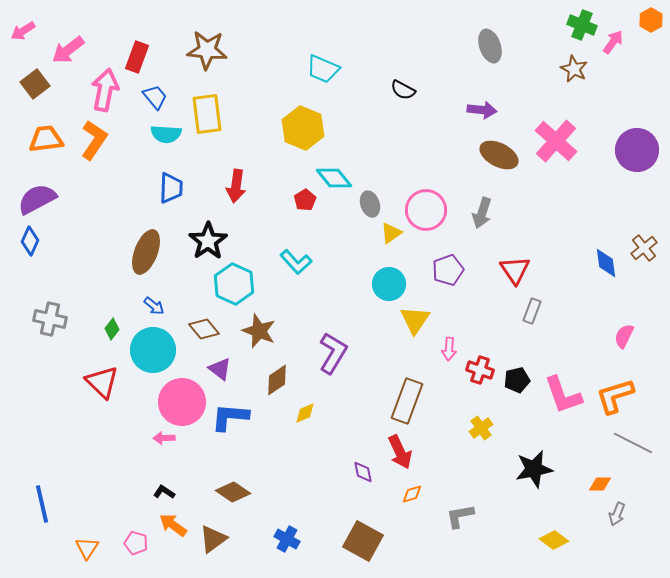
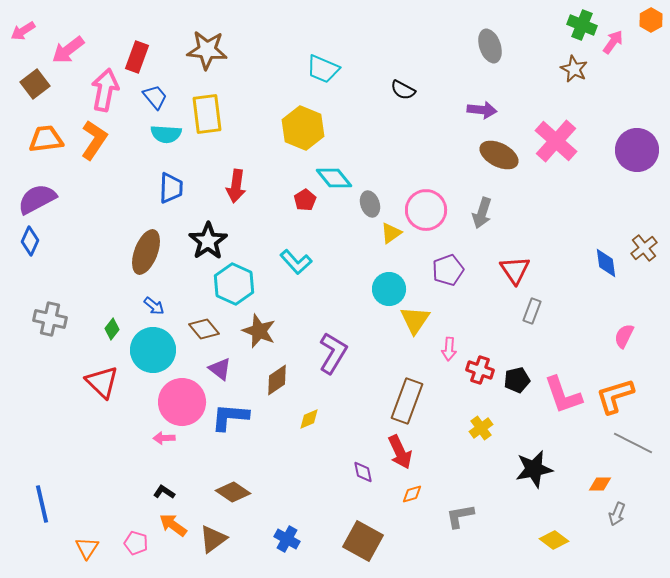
cyan circle at (389, 284): moved 5 px down
yellow diamond at (305, 413): moved 4 px right, 6 px down
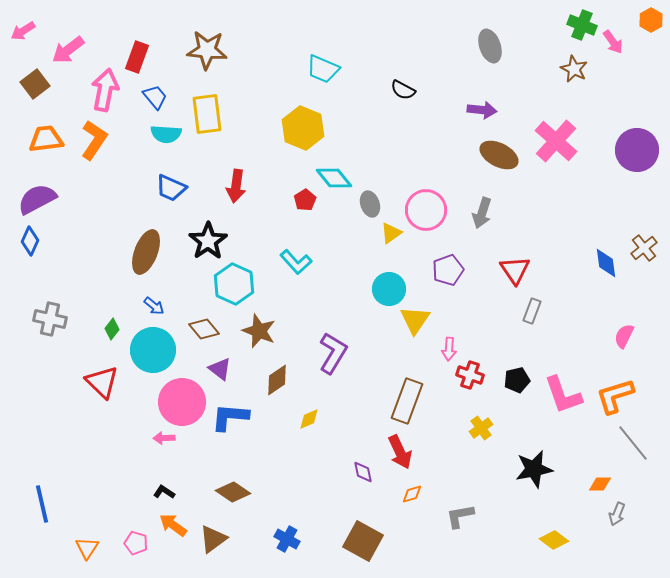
pink arrow at (613, 42): rotated 110 degrees clockwise
blue trapezoid at (171, 188): rotated 112 degrees clockwise
red cross at (480, 370): moved 10 px left, 5 px down
gray line at (633, 443): rotated 24 degrees clockwise
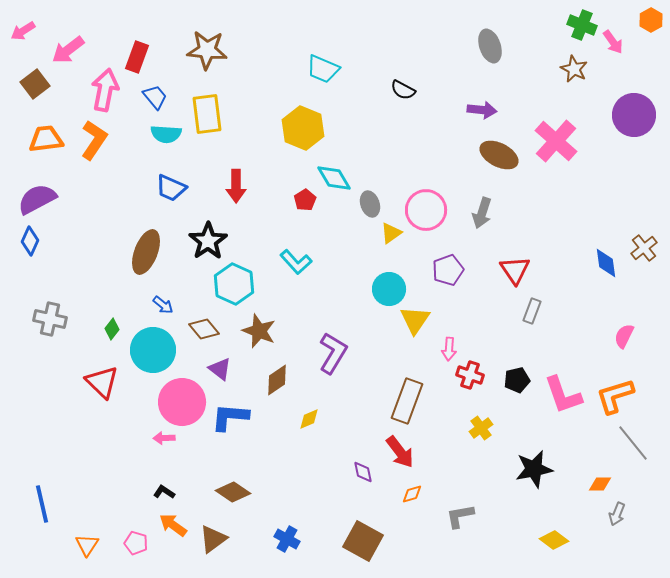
purple circle at (637, 150): moved 3 px left, 35 px up
cyan diamond at (334, 178): rotated 9 degrees clockwise
red arrow at (236, 186): rotated 8 degrees counterclockwise
blue arrow at (154, 306): moved 9 px right, 1 px up
red arrow at (400, 452): rotated 12 degrees counterclockwise
orange triangle at (87, 548): moved 3 px up
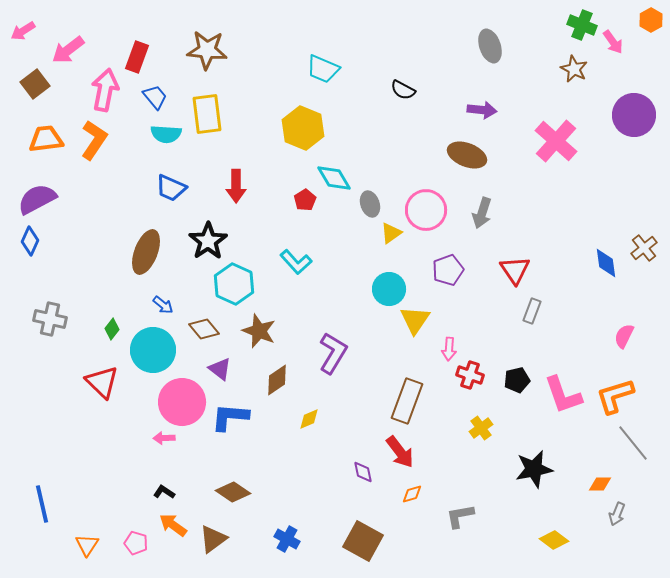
brown ellipse at (499, 155): moved 32 px left; rotated 6 degrees counterclockwise
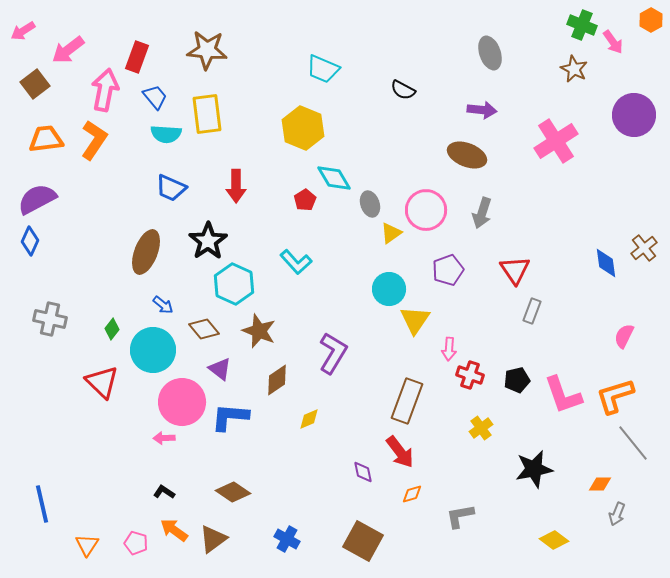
gray ellipse at (490, 46): moved 7 px down
pink cross at (556, 141): rotated 15 degrees clockwise
orange arrow at (173, 525): moved 1 px right, 5 px down
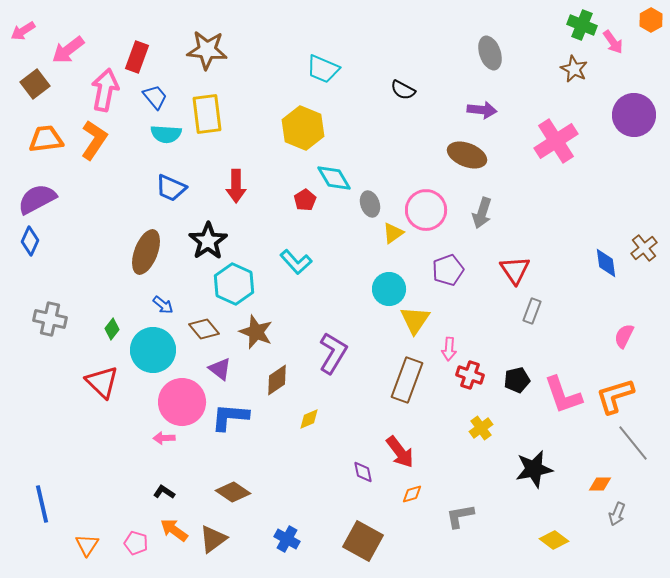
yellow triangle at (391, 233): moved 2 px right
brown star at (259, 331): moved 3 px left, 1 px down
brown rectangle at (407, 401): moved 21 px up
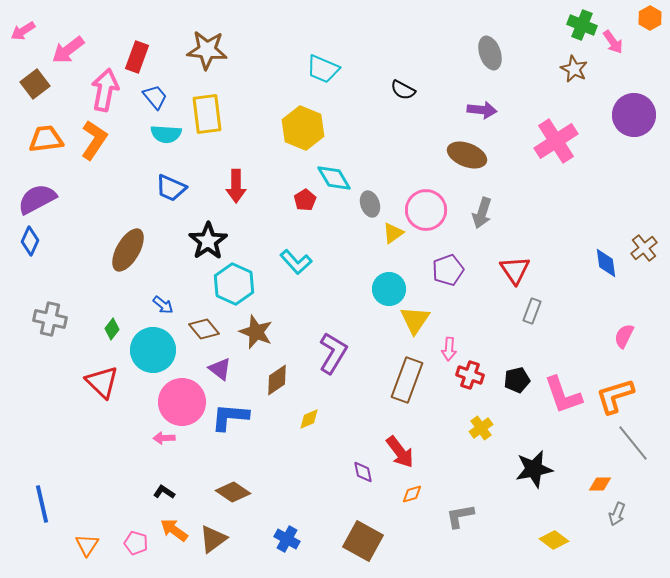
orange hexagon at (651, 20): moved 1 px left, 2 px up
brown ellipse at (146, 252): moved 18 px left, 2 px up; rotated 9 degrees clockwise
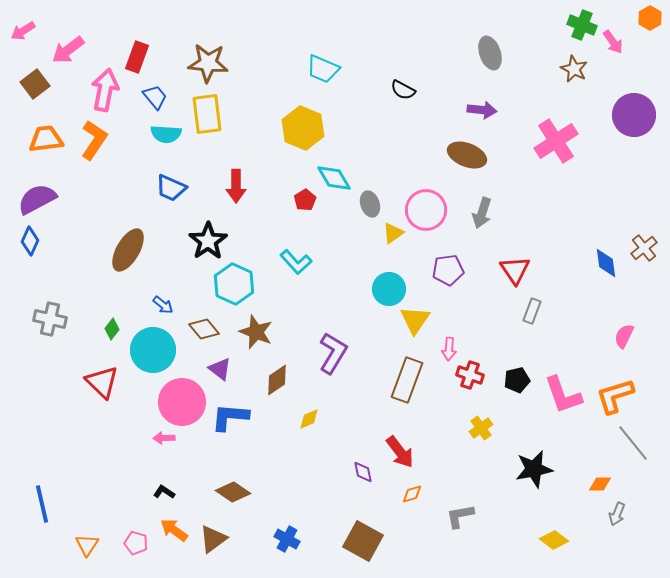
brown star at (207, 50): moved 1 px right, 13 px down
purple pentagon at (448, 270): rotated 12 degrees clockwise
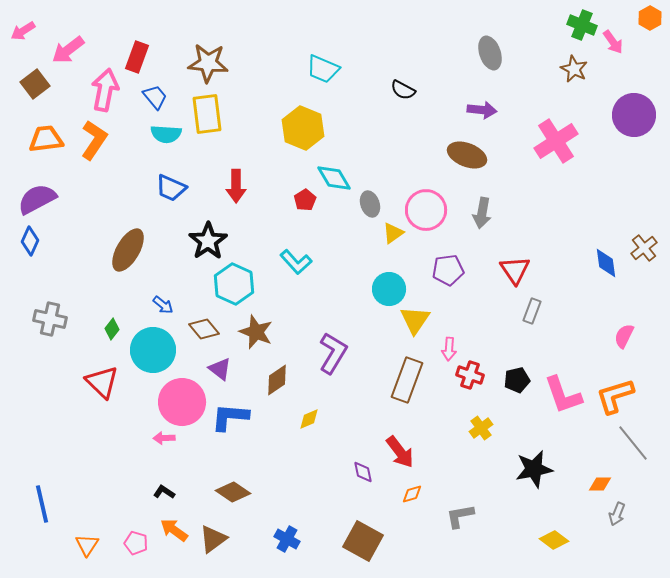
gray arrow at (482, 213): rotated 8 degrees counterclockwise
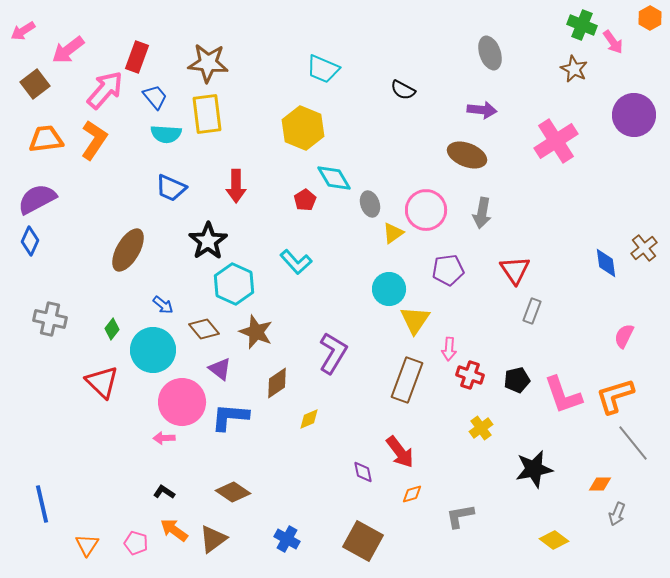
pink arrow at (105, 90): rotated 30 degrees clockwise
brown diamond at (277, 380): moved 3 px down
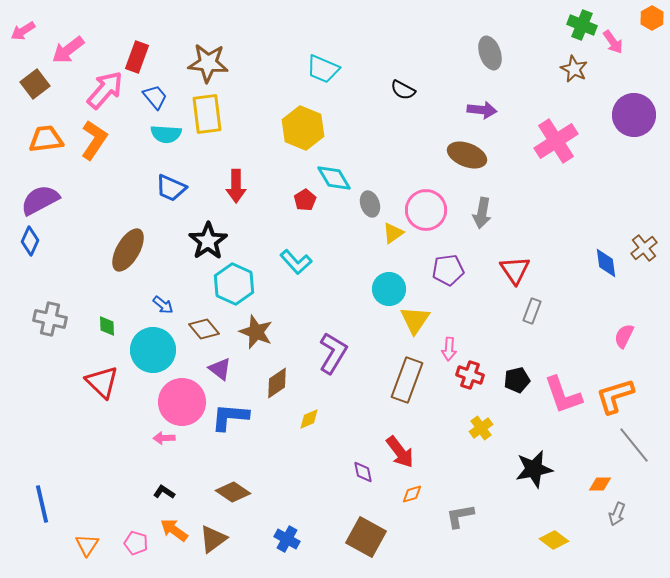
orange hexagon at (650, 18): moved 2 px right
purple semicircle at (37, 199): moved 3 px right, 1 px down
green diamond at (112, 329): moved 5 px left, 3 px up; rotated 40 degrees counterclockwise
gray line at (633, 443): moved 1 px right, 2 px down
brown square at (363, 541): moved 3 px right, 4 px up
